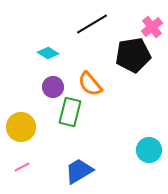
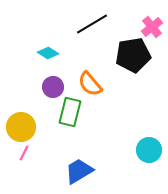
pink line: moved 2 px right, 14 px up; rotated 35 degrees counterclockwise
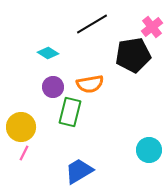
orange semicircle: rotated 60 degrees counterclockwise
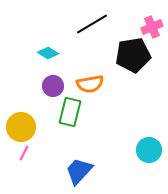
pink cross: rotated 15 degrees clockwise
purple circle: moved 1 px up
blue trapezoid: rotated 16 degrees counterclockwise
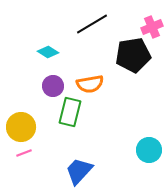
cyan diamond: moved 1 px up
pink line: rotated 42 degrees clockwise
